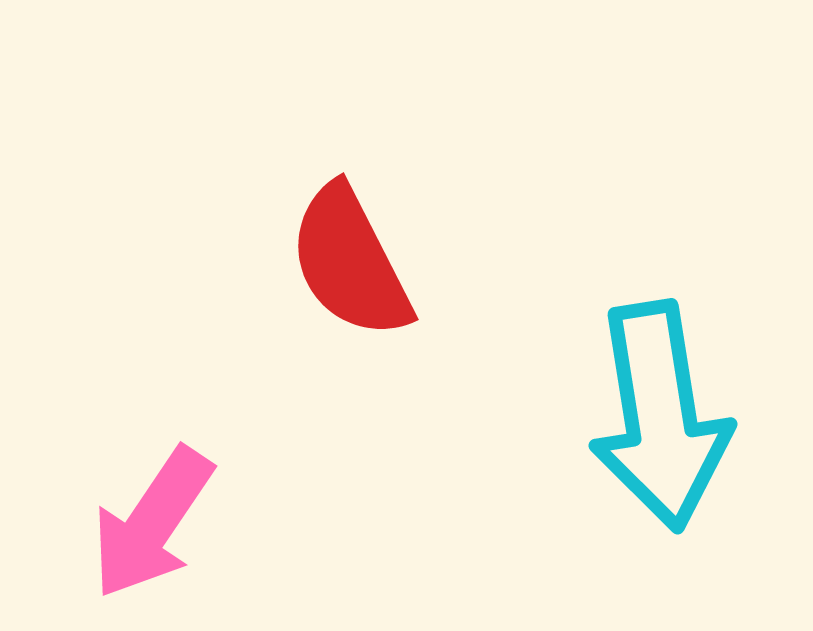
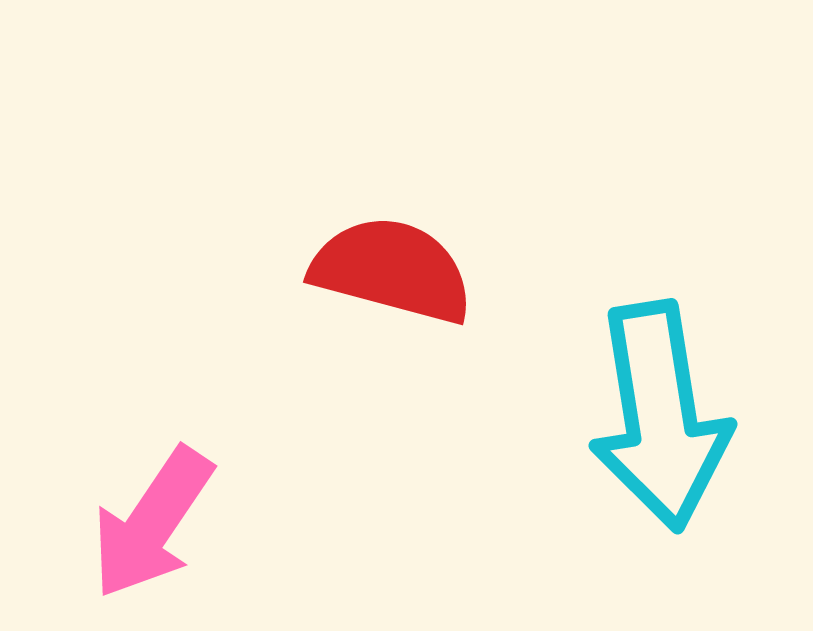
red semicircle: moved 42 px right, 8 px down; rotated 132 degrees clockwise
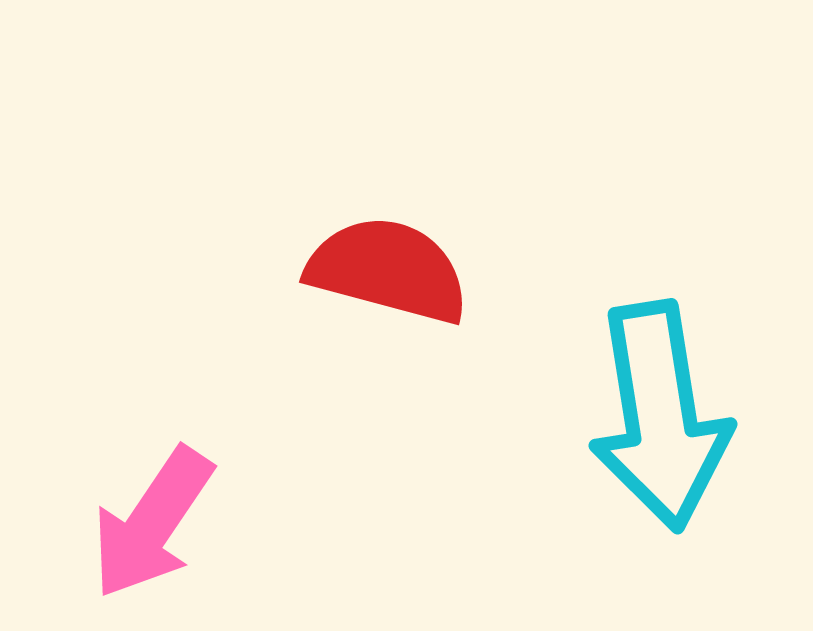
red semicircle: moved 4 px left
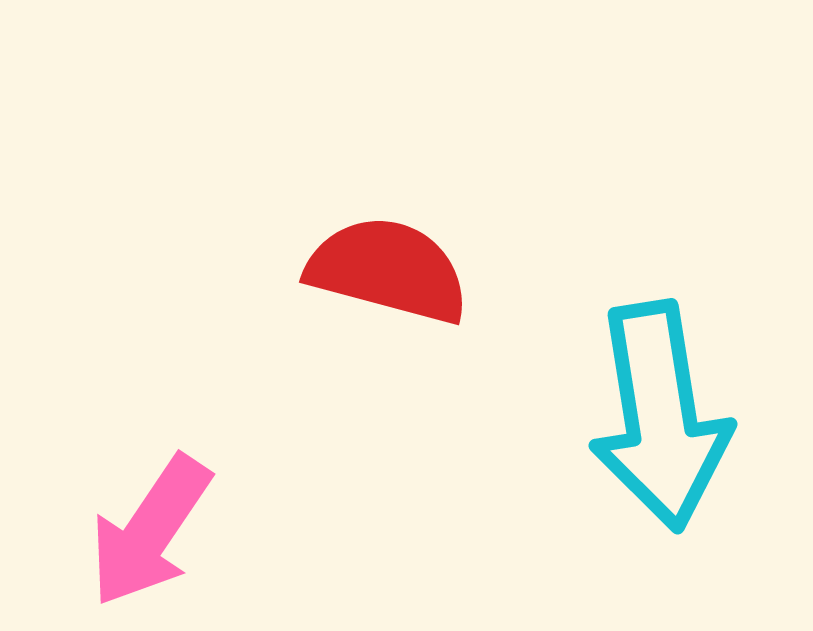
pink arrow: moved 2 px left, 8 px down
